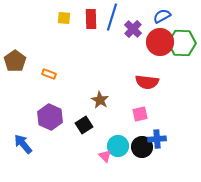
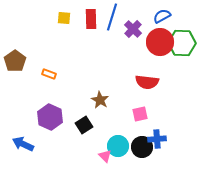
blue arrow: rotated 25 degrees counterclockwise
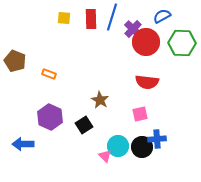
red circle: moved 14 px left
brown pentagon: rotated 15 degrees counterclockwise
blue arrow: rotated 25 degrees counterclockwise
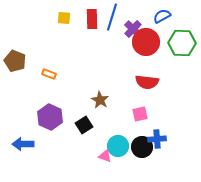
red rectangle: moved 1 px right
pink triangle: rotated 24 degrees counterclockwise
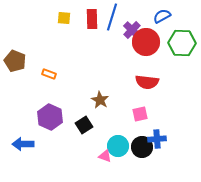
purple cross: moved 1 px left, 1 px down
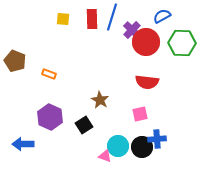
yellow square: moved 1 px left, 1 px down
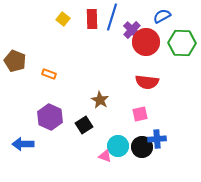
yellow square: rotated 32 degrees clockwise
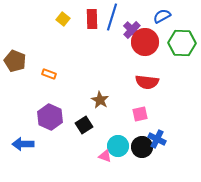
red circle: moved 1 px left
blue cross: rotated 30 degrees clockwise
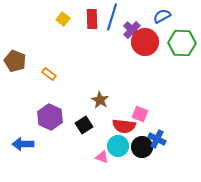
orange rectangle: rotated 16 degrees clockwise
red semicircle: moved 23 px left, 44 px down
pink square: rotated 35 degrees clockwise
pink triangle: moved 3 px left, 1 px down
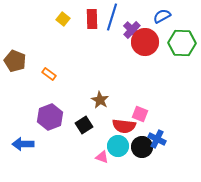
purple hexagon: rotated 15 degrees clockwise
